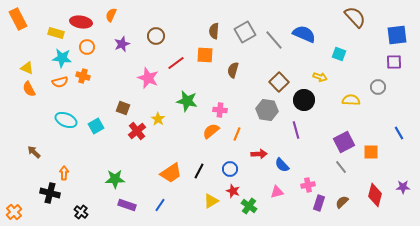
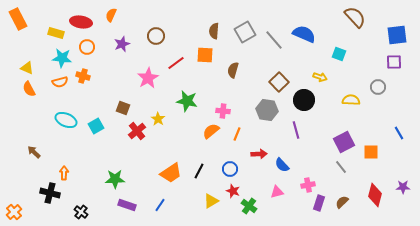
pink star at (148, 78): rotated 20 degrees clockwise
pink cross at (220, 110): moved 3 px right, 1 px down
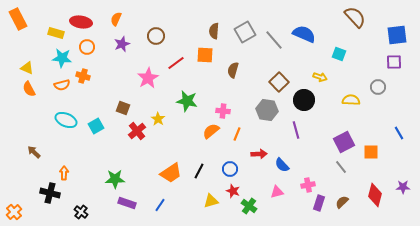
orange semicircle at (111, 15): moved 5 px right, 4 px down
orange semicircle at (60, 82): moved 2 px right, 3 px down
yellow triangle at (211, 201): rotated 14 degrees clockwise
purple rectangle at (127, 205): moved 2 px up
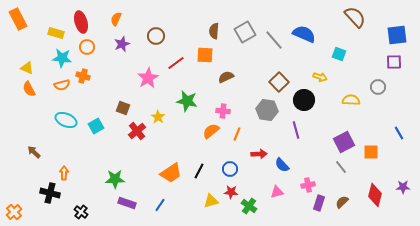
red ellipse at (81, 22): rotated 65 degrees clockwise
brown semicircle at (233, 70): moved 7 px left, 7 px down; rotated 49 degrees clockwise
yellow star at (158, 119): moved 2 px up
red star at (233, 191): moved 2 px left, 1 px down; rotated 16 degrees counterclockwise
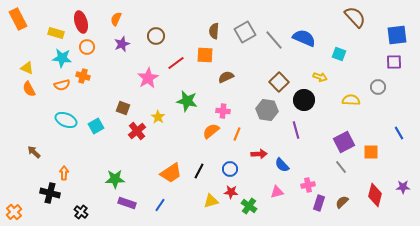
blue semicircle at (304, 34): moved 4 px down
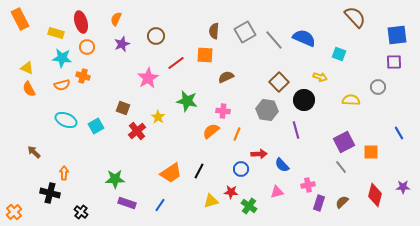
orange rectangle at (18, 19): moved 2 px right
blue circle at (230, 169): moved 11 px right
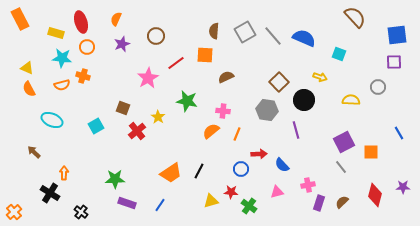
gray line at (274, 40): moved 1 px left, 4 px up
cyan ellipse at (66, 120): moved 14 px left
black cross at (50, 193): rotated 18 degrees clockwise
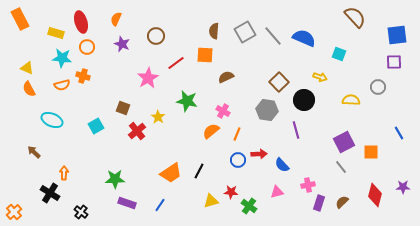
purple star at (122, 44): rotated 28 degrees counterclockwise
pink cross at (223, 111): rotated 24 degrees clockwise
blue circle at (241, 169): moved 3 px left, 9 px up
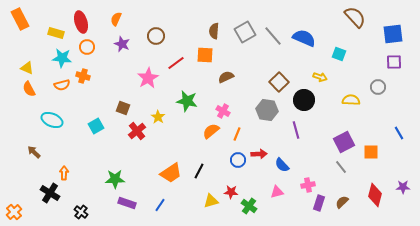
blue square at (397, 35): moved 4 px left, 1 px up
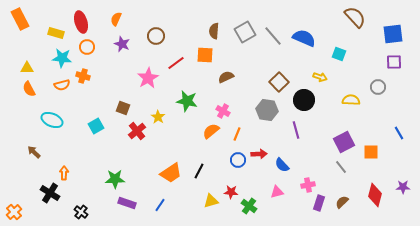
yellow triangle at (27, 68): rotated 24 degrees counterclockwise
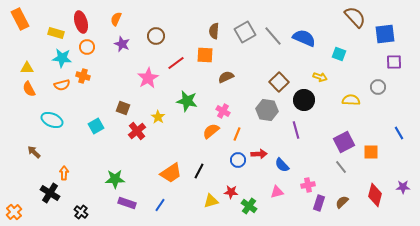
blue square at (393, 34): moved 8 px left
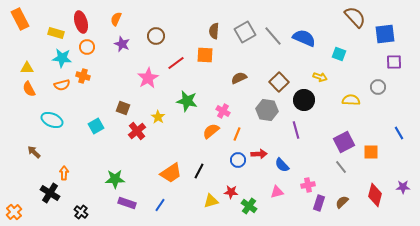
brown semicircle at (226, 77): moved 13 px right, 1 px down
